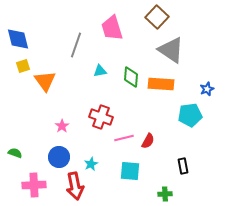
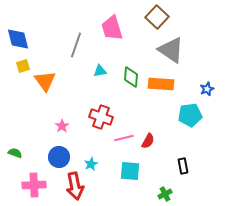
green cross: rotated 24 degrees counterclockwise
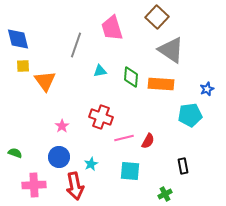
yellow square: rotated 16 degrees clockwise
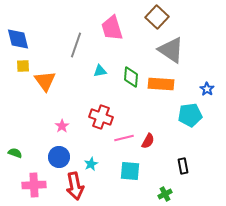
blue star: rotated 16 degrees counterclockwise
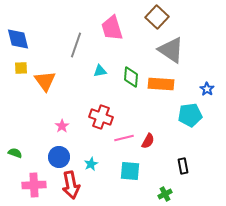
yellow square: moved 2 px left, 2 px down
red arrow: moved 4 px left, 1 px up
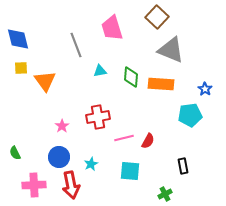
gray line: rotated 40 degrees counterclockwise
gray triangle: rotated 12 degrees counterclockwise
blue star: moved 2 px left
red cross: moved 3 px left; rotated 30 degrees counterclockwise
green semicircle: rotated 136 degrees counterclockwise
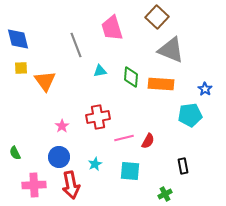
cyan star: moved 4 px right
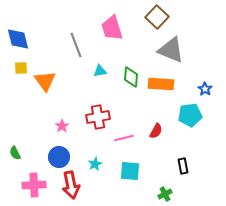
red semicircle: moved 8 px right, 10 px up
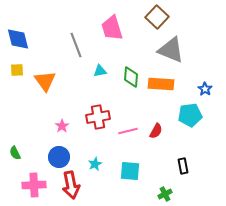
yellow square: moved 4 px left, 2 px down
pink line: moved 4 px right, 7 px up
